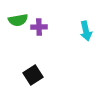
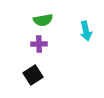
green semicircle: moved 25 px right
purple cross: moved 17 px down
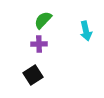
green semicircle: rotated 144 degrees clockwise
